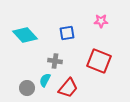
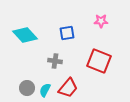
cyan semicircle: moved 10 px down
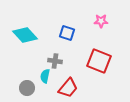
blue square: rotated 28 degrees clockwise
cyan semicircle: moved 14 px up; rotated 16 degrees counterclockwise
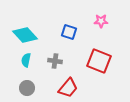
blue square: moved 2 px right, 1 px up
cyan semicircle: moved 19 px left, 16 px up
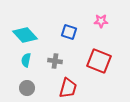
red trapezoid: rotated 25 degrees counterclockwise
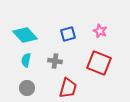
pink star: moved 1 px left, 10 px down; rotated 24 degrees clockwise
blue square: moved 1 px left, 2 px down; rotated 35 degrees counterclockwise
red square: moved 2 px down
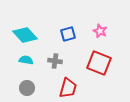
cyan semicircle: rotated 88 degrees clockwise
